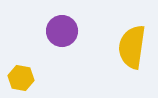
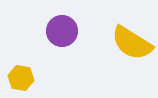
yellow semicircle: moved 4 px up; rotated 66 degrees counterclockwise
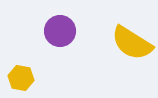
purple circle: moved 2 px left
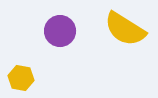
yellow semicircle: moved 7 px left, 14 px up
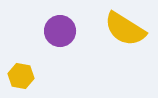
yellow hexagon: moved 2 px up
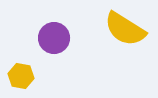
purple circle: moved 6 px left, 7 px down
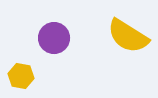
yellow semicircle: moved 3 px right, 7 px down
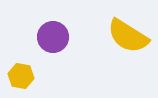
purple circle: moved 1 px left, 1 px up
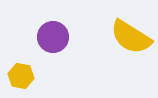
yellow semicircle: moved 3 px right, 1 px down
